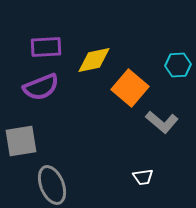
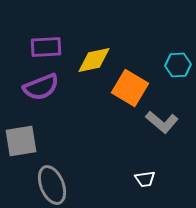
orange square: rotated 9 degrees counterclockwise
white trapezoid: moved 2 px right, 2 px down
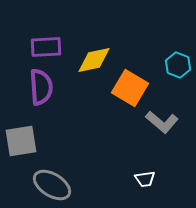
cyan hexagon: rotated 25 degrees clockwise
purple semicircle: rotated 72 degrees counterclockwise
gray ellipse: rotated 36 degrees counterclockwise
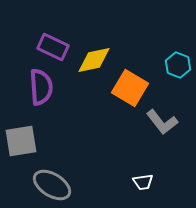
purple rectangle: moved 7 px right; rotated 28 degrees clockwise
gray L-shape: rotated 12 degrees clockwise
white trapezoid: moved 2 px left, 3 px down
